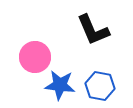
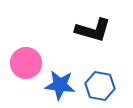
black L-shape: rotated 51 degrees counterclockwise
pink circle: moved 9 px left, 6 px down
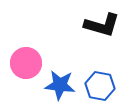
black L-shape: moved 9 px right, 5 px up
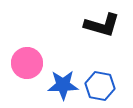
pink circle: moved 1 px right
blue star: moved 3 px right; rotated 8 degrees counterclockwise
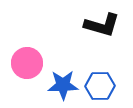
blue hexagon: rotated 12 degrees counterclockwise
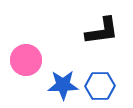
black L-shape: moved 6 px down; rotated 24 degrees counterclockwise
pink circle: moved 1 px left, 3 px up
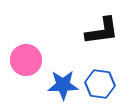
blue hexagon: moved 2 px up; rotated 8 degrees clockwise
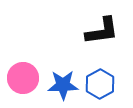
pink circle: moved 3 px left, 18 px down
blue hexagon: rotated 24 degrees clockwise
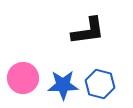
black L-shape: moved 14 px left
blue hexagon: rotated 16 degrees counterclockwise
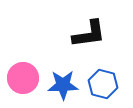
black L-shape: moved 1 px right, 3 px down
blue hexagon: moved 3 px right
